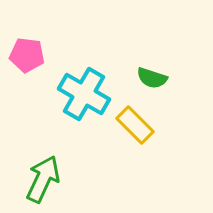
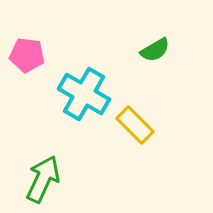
green semicircle: moved 3 px right, 28 px up; rotated 48 degrees counterclockwise
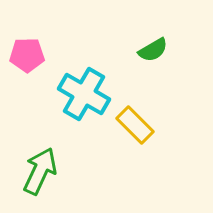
green semicircle: moved 2 px left
pink pentagon: rotated 8 degrees counterclockwise
green arrow: moved 3 px left, 8 px up
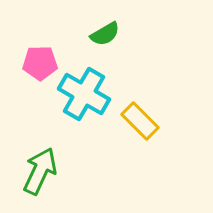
green semicircle: moved 48 px left, 16 px up
pink pentagon: moved 13 px right, 8 px down
yellow rectangle: moved 5 px right, 4 px up
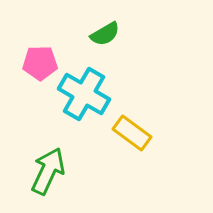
yellow rectangle: moved 8 px left, 12 px down; rotated 9 degrees counterclockwise
green arrow: moved 8 px right
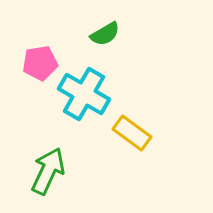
pink pentagon: rotated 8 degrees counterclockwise
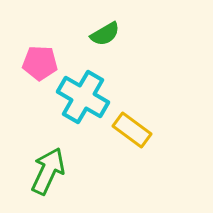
pink pentagon: rotated 12 degrees clockwise
cyan cross: moved 1 px left, 3 px down
yellow rectangle: moved 3 px up
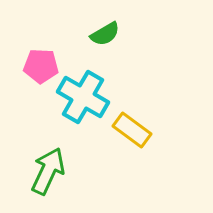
pink pentagon: moved 1 px right, 3 px down
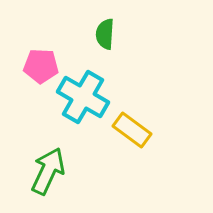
green semicircle: rotated 124 degrees clockwise
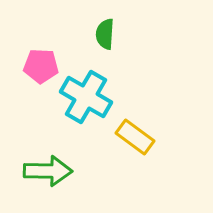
cyan cross: moved 3 px right
yellow rectangle: moved 3 px right, 7 px down
green arrow: rotated 66 degrees clockwise
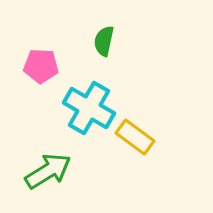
green semicircle: moved 1 px left, 7 px down; rotated 8 degrees clockwise
cyan cross: moved 3 px right, 11 px down
green arrow: rotated 33 degrees counterclockwise
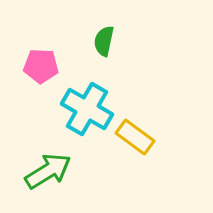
cyan cross: moved 2 px left, 1 px down
